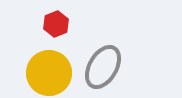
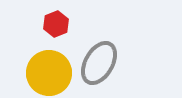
gray ellipse: moved 4 px left, 4 px up
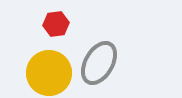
red hexagon: rotated 15 degrees clockwise
